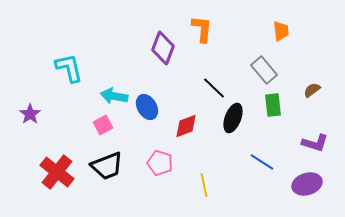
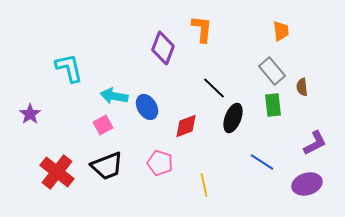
gray rectangle: moved 8 px right, 1 px down
brown semicircle: moved 10 px left, 3 px up; rotated 60 degrees counterclockwise
purple L-shape: rotated 44 degrees counterclockwise
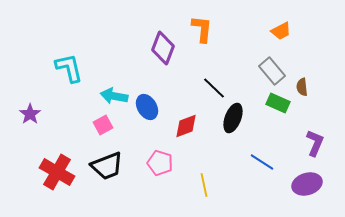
orange trapezoid: rotated 70 degrees clockwise
green rectangle: moved 5 px right, 2 px up; rotated 60 degrees counterclockwise
purple L-shape: rotated 40 degrees counterclockwise
red cross: rotated 8 degrees counterclockwise
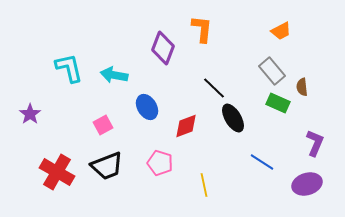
cyan arrow: moved 21 px up
black ellipse: rotated 52 degrees counterclockwise
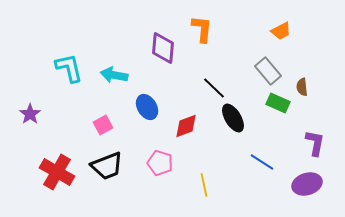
purple diamond: rotated 16 degrees counterclockwise
gray rectangle: moved 4 px left
purple L-shape: rotated 12 degrees counterclockwise
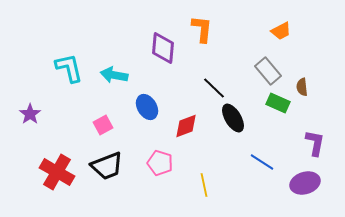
purple ellipse: moved 2 px left, 1 px up
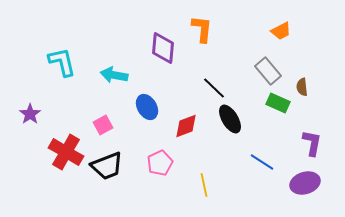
cyan L-shape: moved 7 px left, 6 px up
black ellipse: moved 3 px left, 1 px down
purple L-shape: moved 3 px left
pink pentagon: rotated 30 degrees clockwise
red cross: moved 9 px right, 20 px up
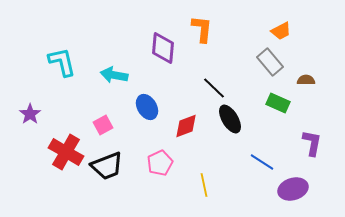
gray rectangle: moved 2 px right, 9 px up
brown semicircle: moved 4 px right, 7 px up; rotated 96 degrees clockwise
purple ellipse: moved 12 px left, 6 px down
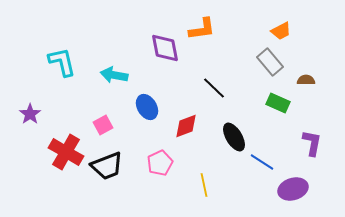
orange L-shape: rotated 76 degrees clockwise
purple diamond: moved 2 px right; rotated 16 degrees counterclockwise
black ellipse: moved 4 px right, 18 px down
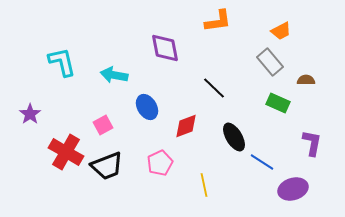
orange L-shape: moved 16 px right, 8 px up
